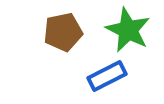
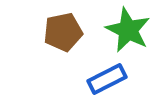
blue rectangle: moved 3 px down
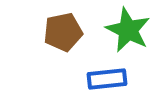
blue rectangle: rotated 21 degrees clockwise
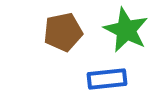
green star: moved 2 px left
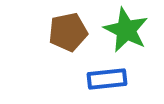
brown pentagon: moved 5 px right
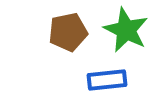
blue rectangle: moved 1 px down
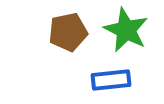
blue rectangle: moved 4 px right
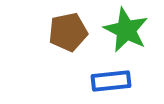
blue rectangle: moved 1 px down
